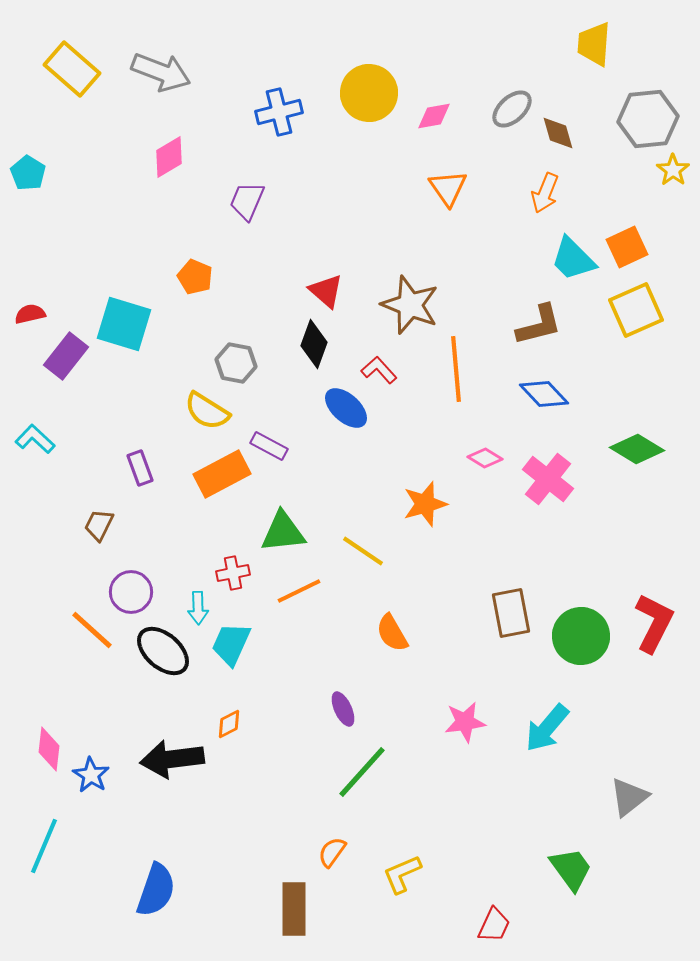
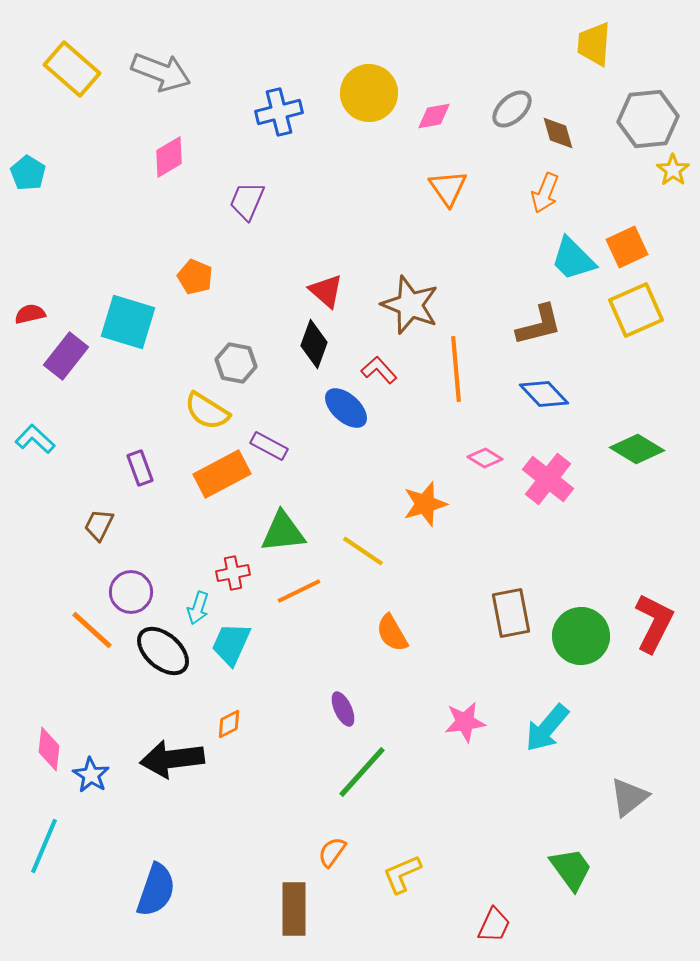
cyan square at (124, 324): moved 4 px right, 2 px up
cyan arrow at (198, 608): rotated 20 degrees clockwise
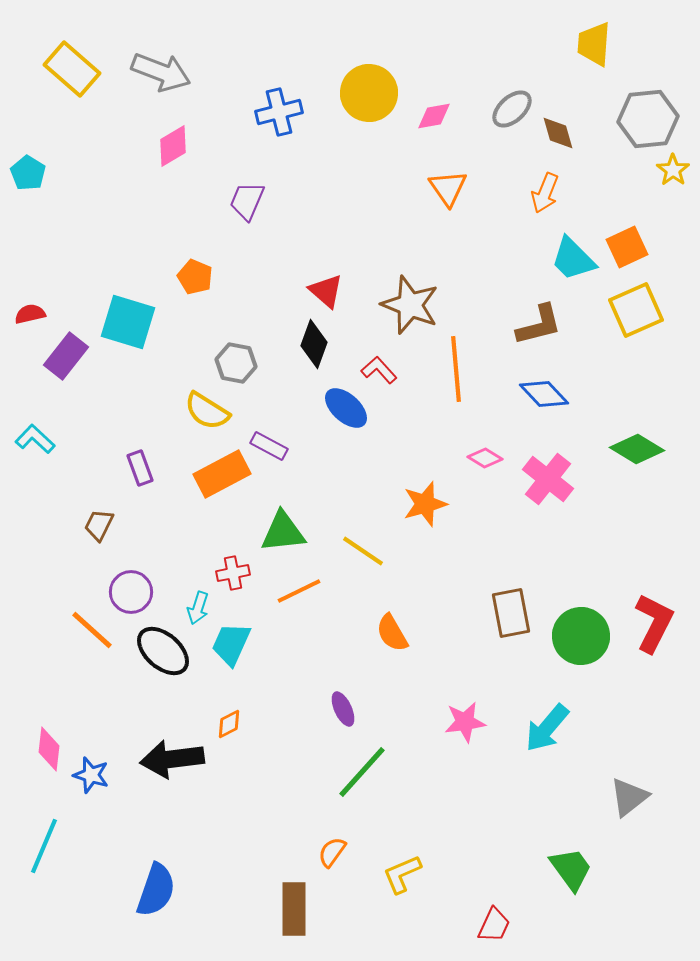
pink diamond at (169, 157): moved 4 px right, 11 px up
blue star at (91, 775): rotated 15 degrees counterclockwise
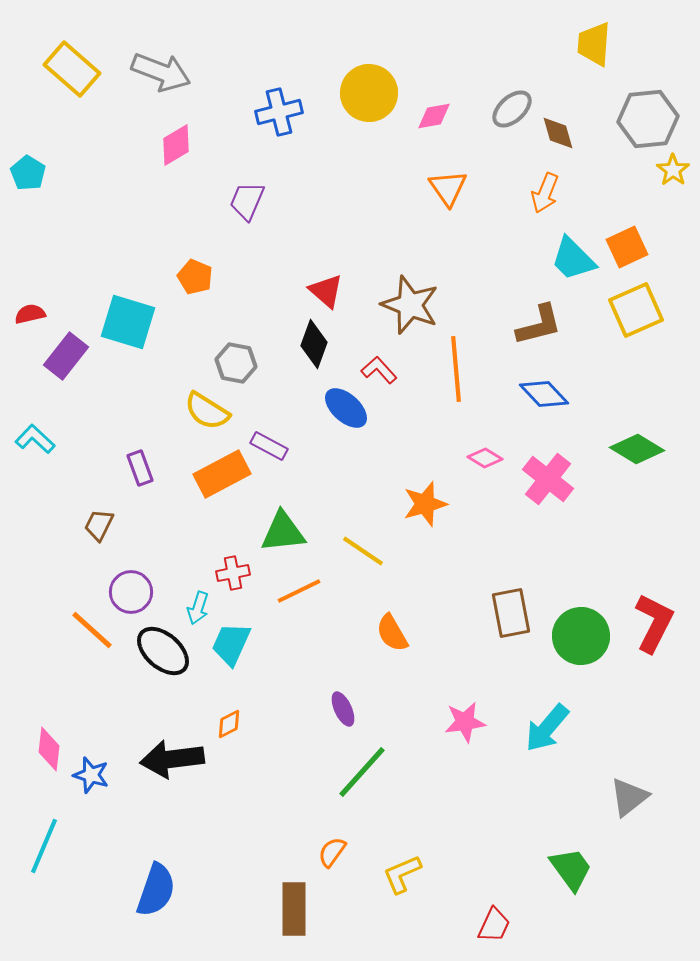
pink diamond at (173, 146): moved 3 px right, 1 px up
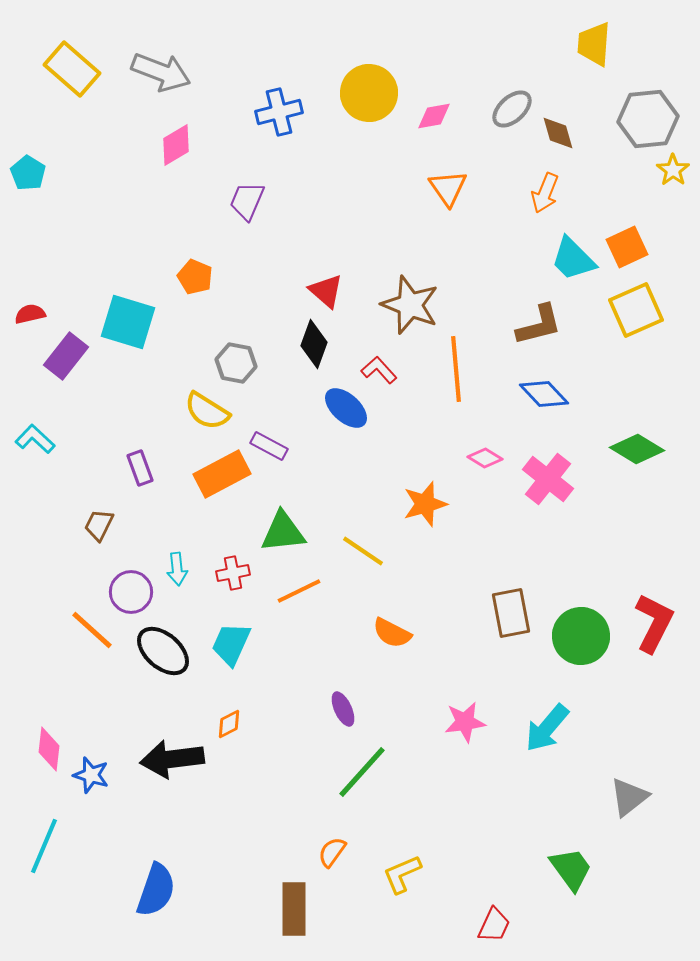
cyan arrow at (198, 608): moved 21 px left, 39 px up; rotated 24 degrees counterclockwise
orange semicircle at (392, 633): rotated 33 degrees counterclockwise
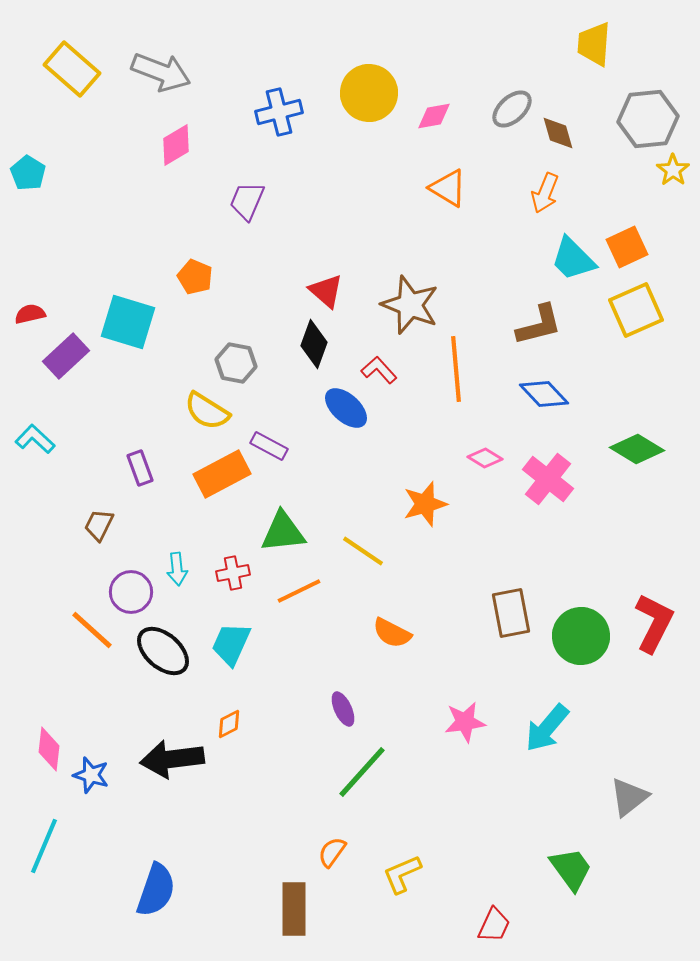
orange triangle at (448, 188): rotated 24 degrees counterclockwise
purple rectangle at (66, 356): rotated 9 degrees clockwise
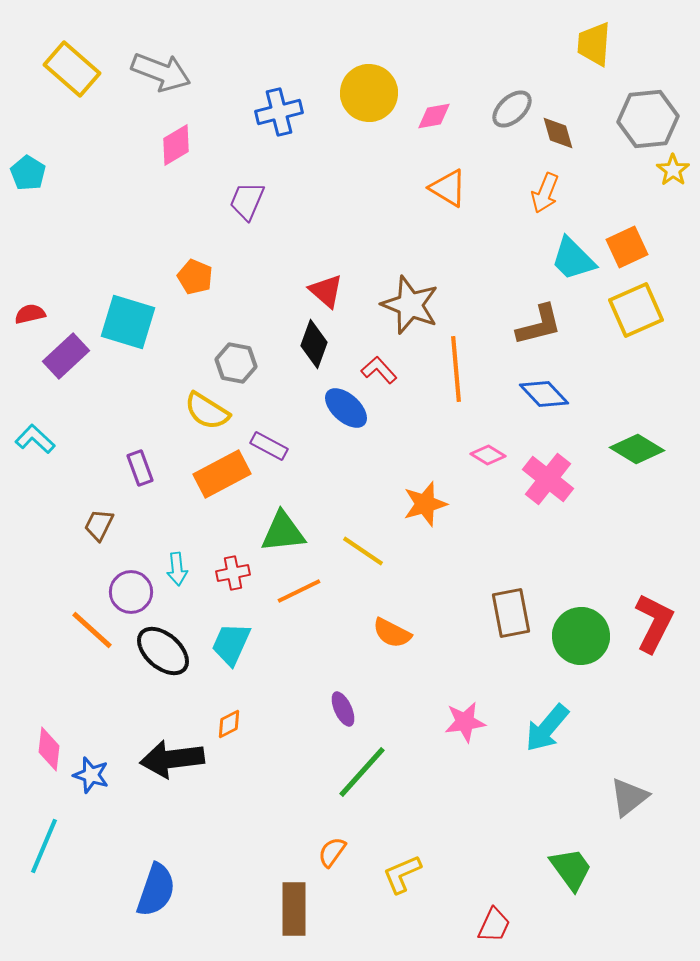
pink diamond at (485, 458): moved 3 px right, 3 px up
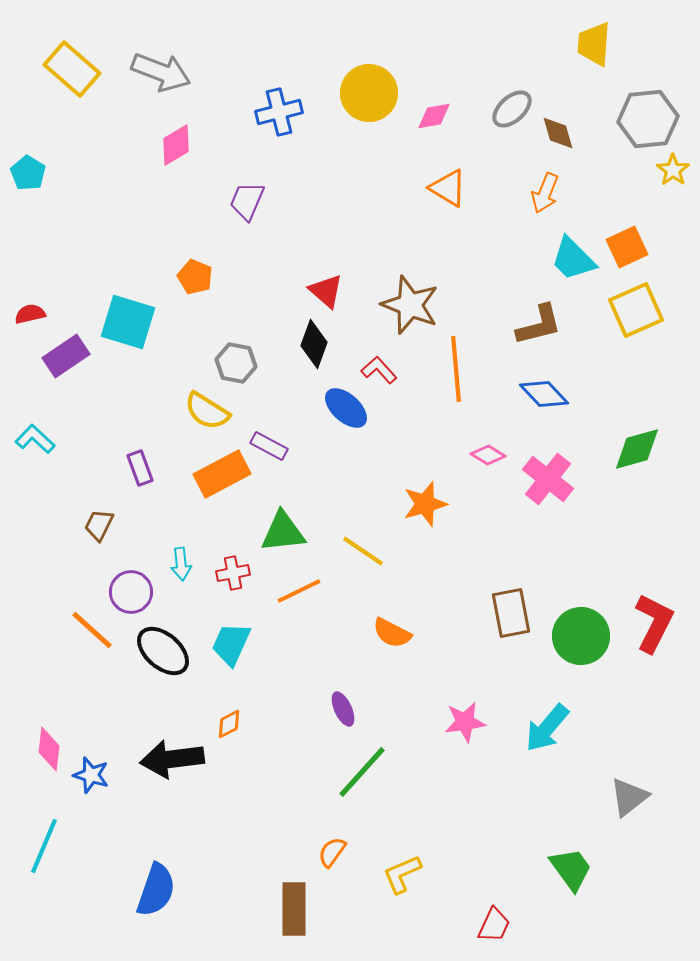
purple rectangle at (66, 356): rotated 9 degrees clockwise
green diamond at (637, 449): rotated 46 degrees counterclockwise
cyan arrow at (177, 569): moved 4 px right, 5 px up
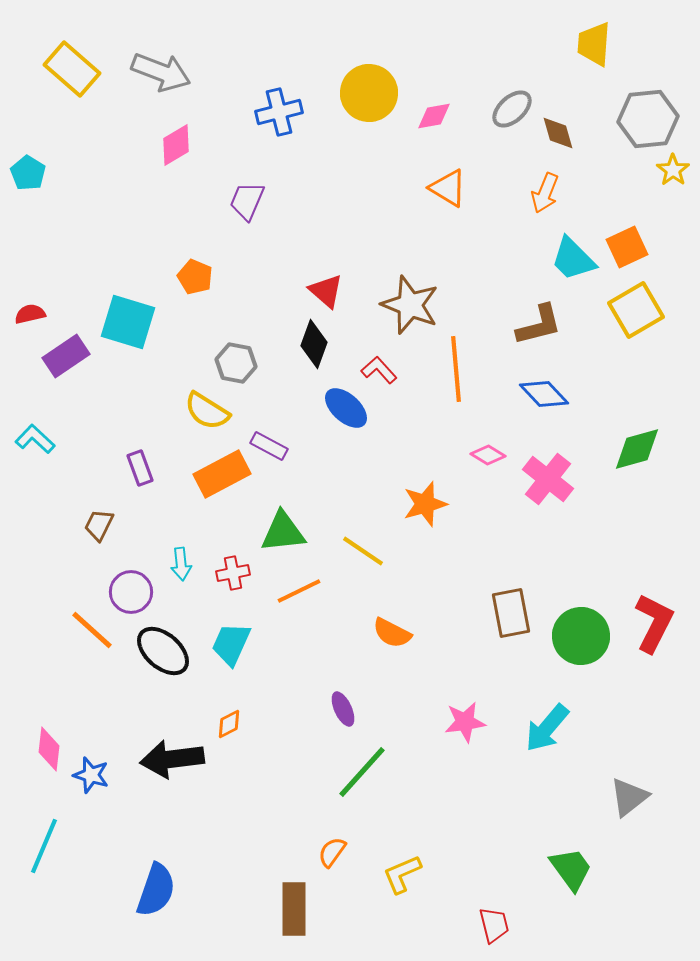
yellow square at (636, 310): rotated 6 degrees counterclockwise
red trapezoid at (494, 925): rotated 39 degrees counterclockwise
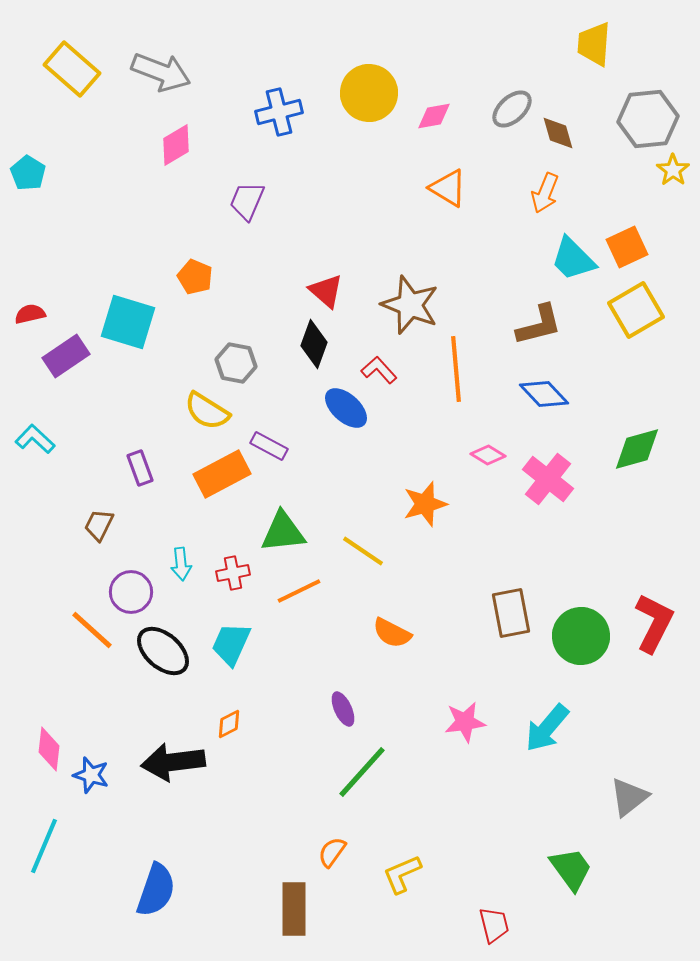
black arrow at (172, 759): moved 1 px right, 3 px down
